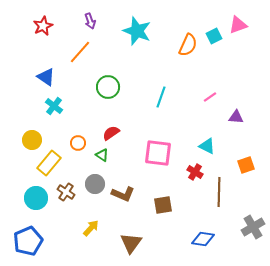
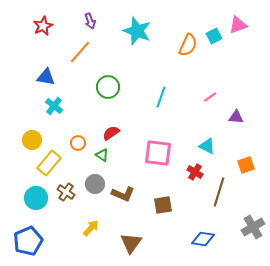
blue triangle: rotated 24 degrees counterclockwise
brown line: rotated 16 degrees clockwise
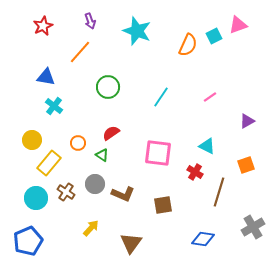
cyan line: rotated 15 degrees clockwise
purple triangle: moved 11 px right, 4 px down; rotated 35 degrees counterclockwise
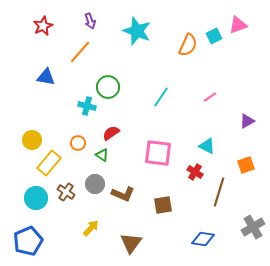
cyan cross: moved 33 px right; rotated 24 degrees counterclockwise
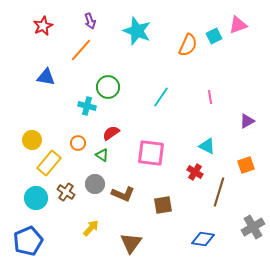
orange line: moved 1 px right, 2 px up
pink line: rotated 64 degrees counterclockwise
pink square: moved 7 px left
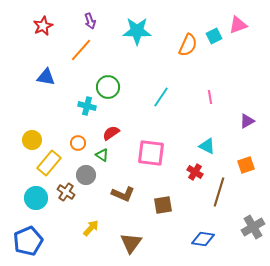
cyan star: rotated 20 degrees counterclockwise
gray circle: moved 9 px left, 9 px up
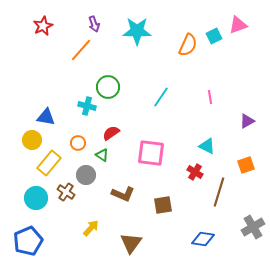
purple arrow: moved 4 px right, 3 px down
blue triangle: moved 40 px down
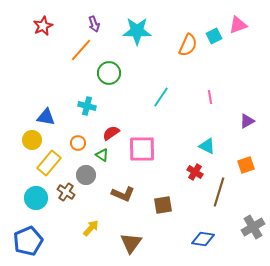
green circle: moved 1 px right, 14 px up
pink square: moved 9 px left, 4 px up; rotated 8 degrees counterclockwise
